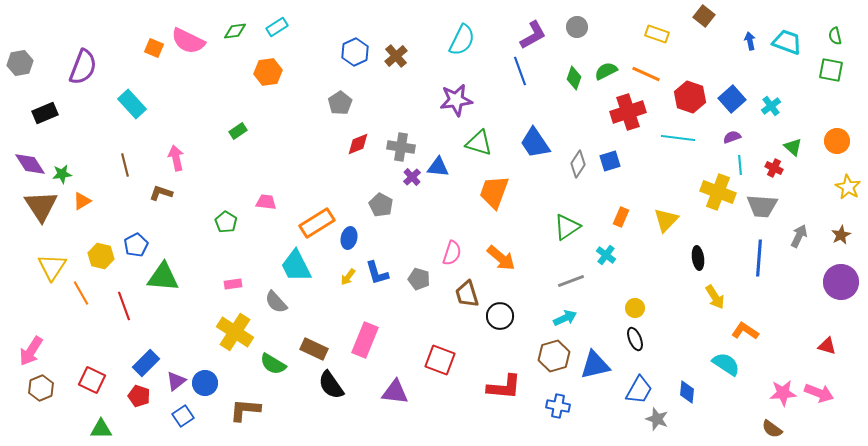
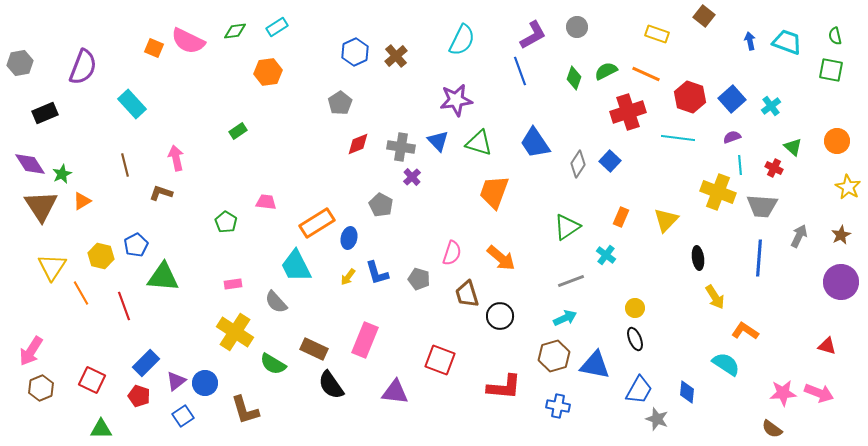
blue square at (610, 161): rotated 30 degrees counterclockwise
blue triangle at (438, 167): moved 26 px up; rotated 40 degrees clockwise
green star at (62, 174): rotated 18 degrees counterclockwise
blue triangle at (595, 365): rotated 24 degrees clockwise
brown L-shape at (245, 410): rotated 112 degrees counterclockwise
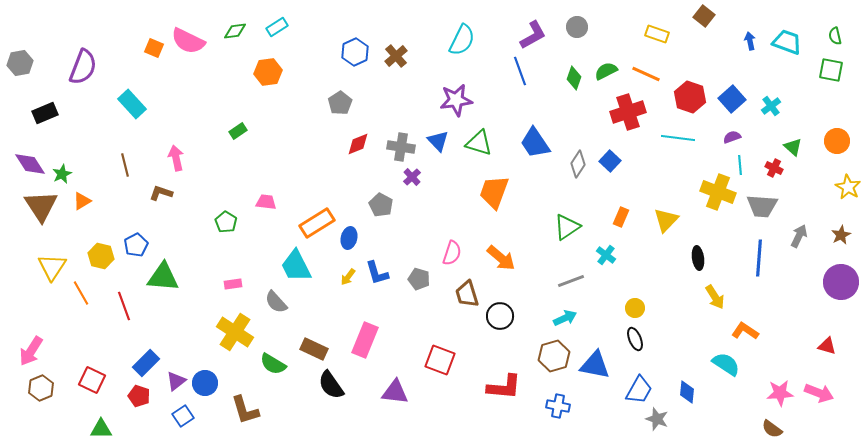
pink star at (783, 393): moved 3 px left
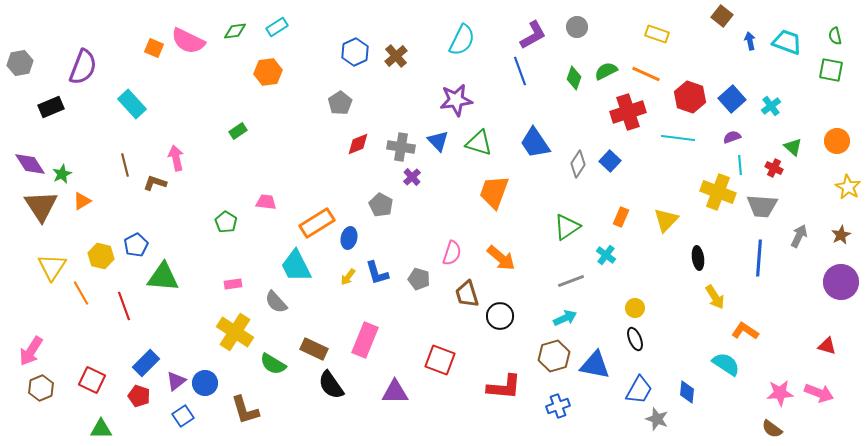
brown square at (704, 16): moved 18 px right
black rectangle at (45, 113): moved 6 px right, 6 px up
brown L-shape at (161, 193): moved 6 px left, 10 px up
purple triangle at (395, 392): rotated 8 degrees counterclockwise
blue cross at (558, 406): rotated 30 degrees counterclockwise
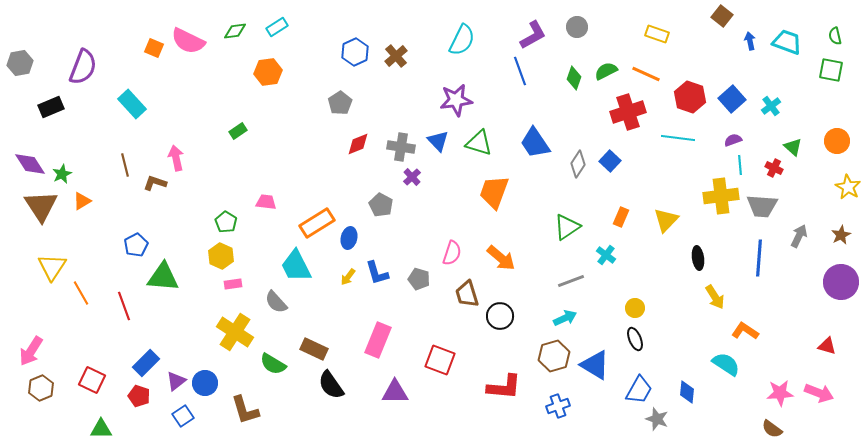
purple semicircle at (732, 137): moved 1 px right, 3 px down
yellow cross at (718, 192): moved 3 px right, 4 px down; rotated 28 degrees counterclockwise
yellow hexagon at (101, 256): moved 120 px right; rotated 10 degrees clockwise
pink rectangle at (365, 340): moved 13 px right
blue triangle at (595, 365): rotated 20 degrees clockwise
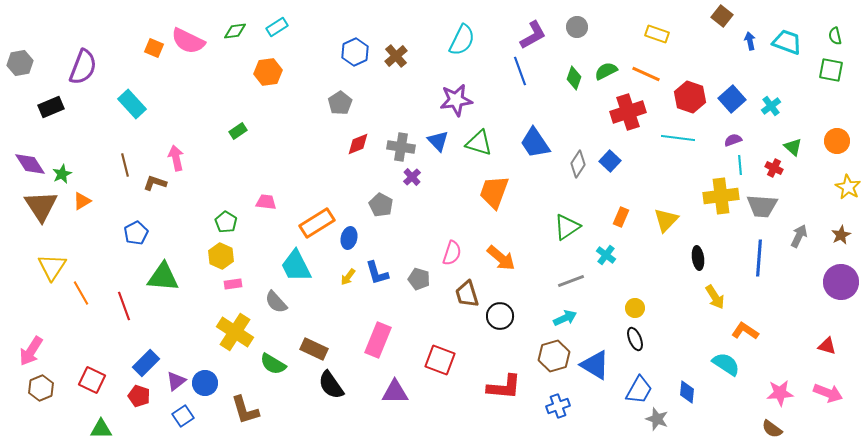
blue pentagon at (136, 245): moved 12 px up
pink arrow at (819, 393): moved 9 px right
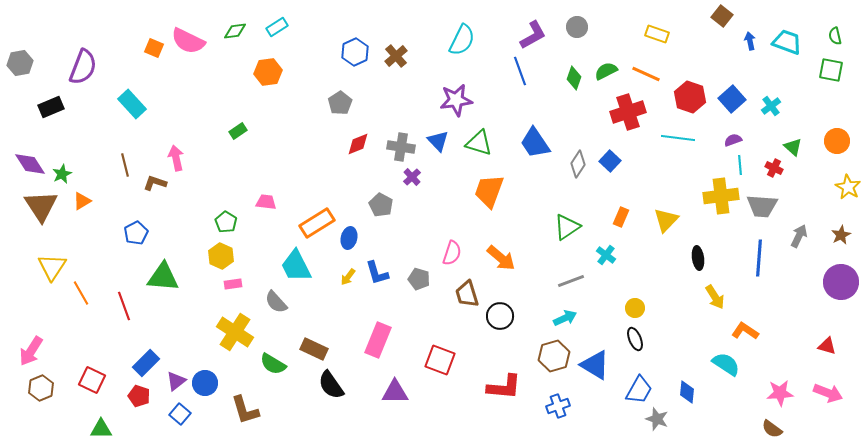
orange trapezoid at (494, 192): moved 5 px left, 1 px up
blue square at (183, 416): moved 3 px left, 2 px up; rotated 15 degrees counterclockwise
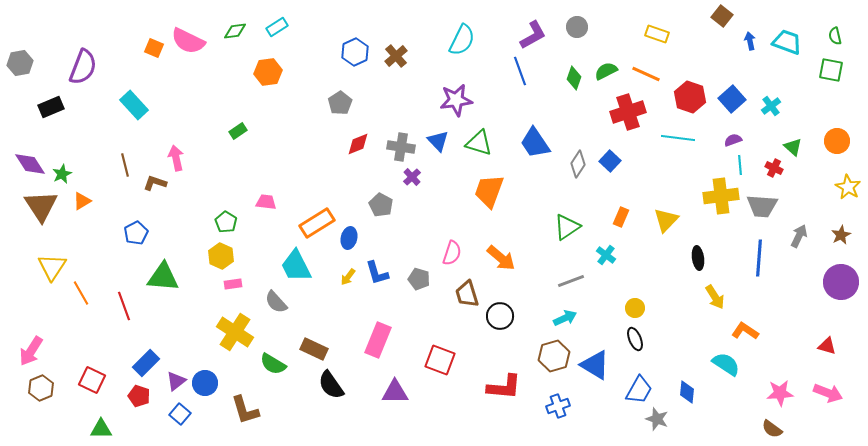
cyan rectangle at (132, 104): moved 2 px right, 1 px down
